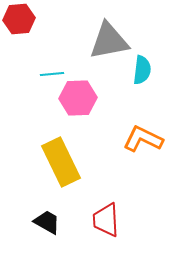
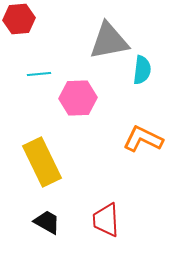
cyan line: moved 13 px left
yellow rectangle: moved 19 px left
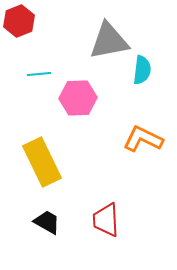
red hexagon: moved 2 px down; rotated 16 degrees counterclockwise
